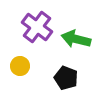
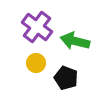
green arrow: moved 1 px left, 2 px down
yellow circle: moved 16 px right, 3 px up
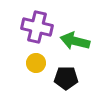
purple cross: rotated 24 degrees counterclockwise
black pentagon: rotated 20 degrees counterclockwise
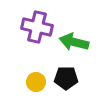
green arrow: moved 1 px left, 1 px down
yellow circle: moved 19 px down
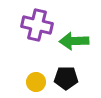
purple cross: moved 2 px up
green arrow: moved 1 px up; rotated 16 degrees counterclockwise
